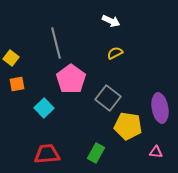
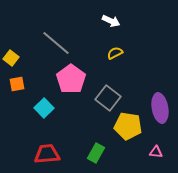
gray line: rotated 36 degrees counterclockwise
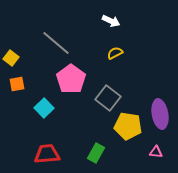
purple ellipse: moved 6 px down
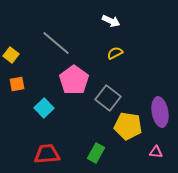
yellow square: moved 3 px up
pink pentagon: moved 3 px right, 1 px down
purple ellipse: moved 2 px up
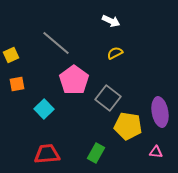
yellow square: rotated 28 degrees clockwise
cyan square: moved 1 px down
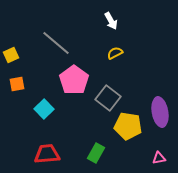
white arrow: rotated 36 degrees clockwise
pink triangle: moved 3 px right, 6 px down; rotated 16 degrees counterclockwise
